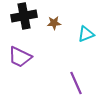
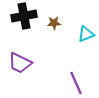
purple trapezoid: moved 6 px down
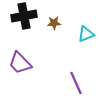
purple trapezoid: rotated 20 degrees clockwise
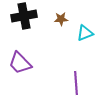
brown star: moved 7 px right, 4 px up
cyan triangle: moved 1 px left, 1 px up
purple line: rotated 20 degrees clockwise
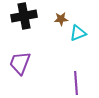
cyan triangle: moved 7 px left
purple trapezoid: rotated 65 degrees clockwise
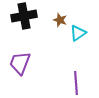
brown star: moved 1 px left, 1 px down; rotated 24 degrees clockwise
cyan triangle: rotated 12 degrees counterclockwise
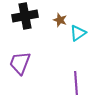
black cross: moved 1 px right
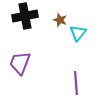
cyan triangle: rotated 18 degrees counterclockwise
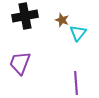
brown star: moved 2 px right
